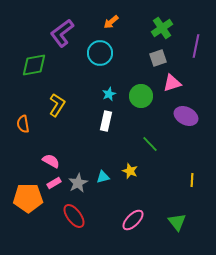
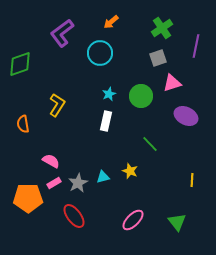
green diamond: moved 14 px left, 1 px up; rotated 8 degrees counterclockwise
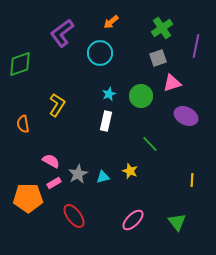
gray star: moved 9 px up
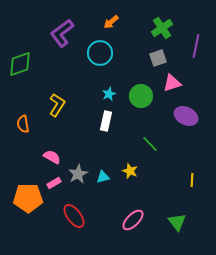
pink semicircle: moved 1 px right, 4 px up
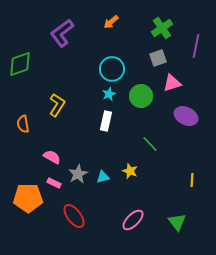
cyan circle: moved 12 px right, 16 px down
pink rectangle: rotated 56 degrees clockwise
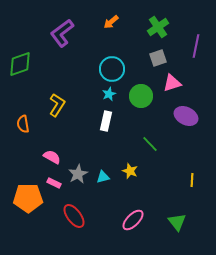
green cross: moved 4 px left, 1 px up
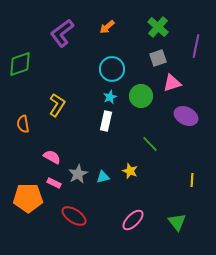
orange arrow: moved 4 px left, 5 px down
green cross: rotated 15 degrees counterclockwise
cyan star: moved 1 px right, 3 px down
red ellipse: rotated 20 degrees counterclockwise
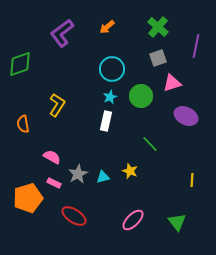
orange pentagon: rotated 16 degrees counterclockwise
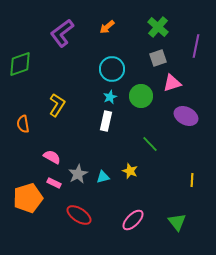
red ellipse: moved 5 px right, 1 px up
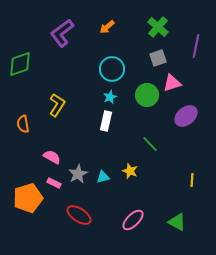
green circle: moved 6 px right, 1 px up
purple ellipse: rotated 65 degrees counterclockwise
green triangle: rotated 24 degrees counterclockwise
